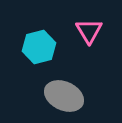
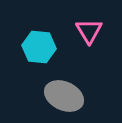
cyan hexagon: rotated 20 degrees clockwise
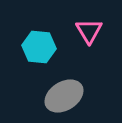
gray ellipse: rotated 57 degrees counterclockwise
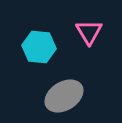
pink triangle: moved 1 px down
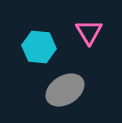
gray ellipse: moved 1 px right, 6 px up
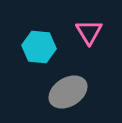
gray ellipse: moved 3 px right, 2 px down
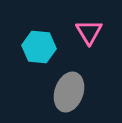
gray ellipse: moved 1 px right; rotated 39 degrees counterclockwise
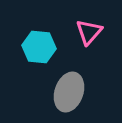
pink triangle: rotated 12 degrees clockwise
